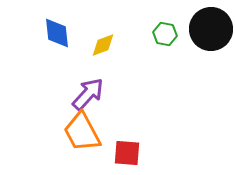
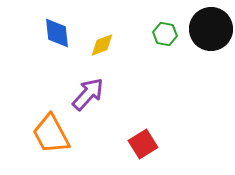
yellow diamond: moved 1 px left
orange trapezoid: moved 31 px left, 2 px down
red square: moved 16 px right, 9 px up; rotated 36 degrees counterclockwise
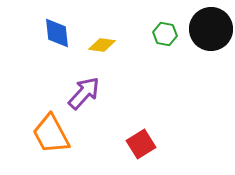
yellow diamond: rotated 28 degrees clockwise
purple arrow: moved 4 px left, 1 px up
red square: moved 2 px left
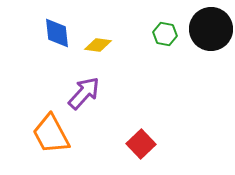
yellow diamond: moved 4 px left
red square: rotated 12 degrees counterclockwise
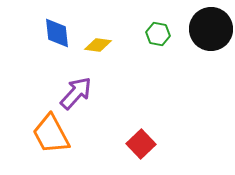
green hexagon: moved 7 px left
purple arrow: moved 8 px left
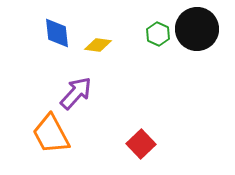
black circle: moved 14 px left
green hexagon: rotated 15 degrees clockwise
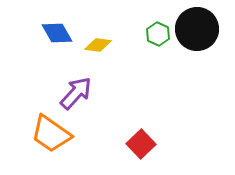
blue diamond: rotated 24 degrees counterclockwise
orange trapezoid: rotated 27 degrees counterclockwise
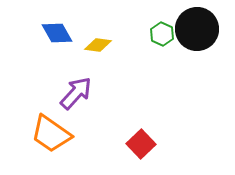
green hexagon: moved 4 px right
